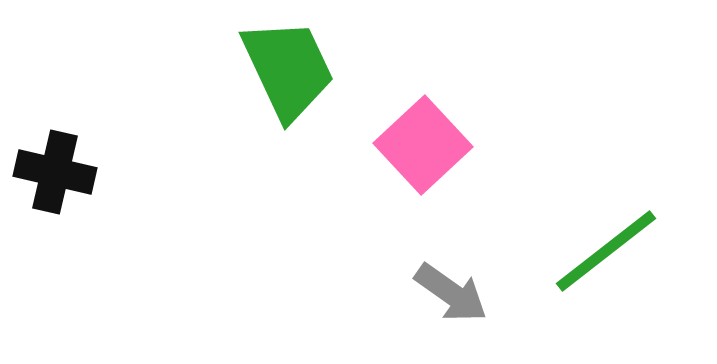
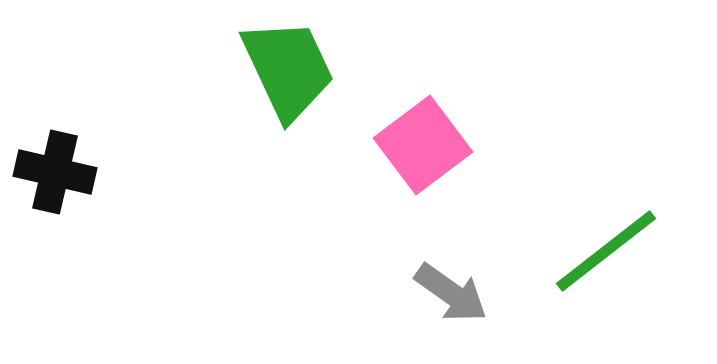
pink square: rotated 6 degrees clockwise
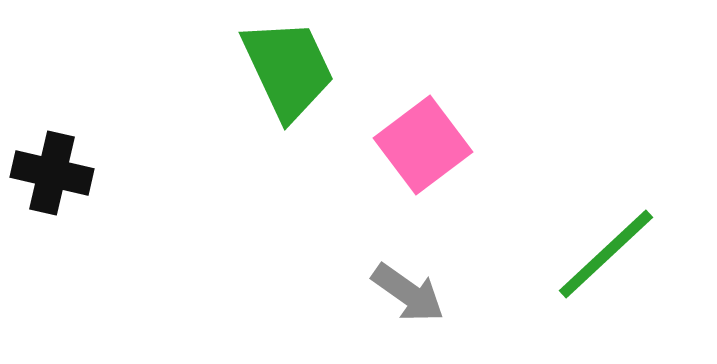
black cross: moved 3 px left, 1 px down
green line: moved 3 px down; rotated 5 degrees counterclockwise
gray arrow: moved 43 px left
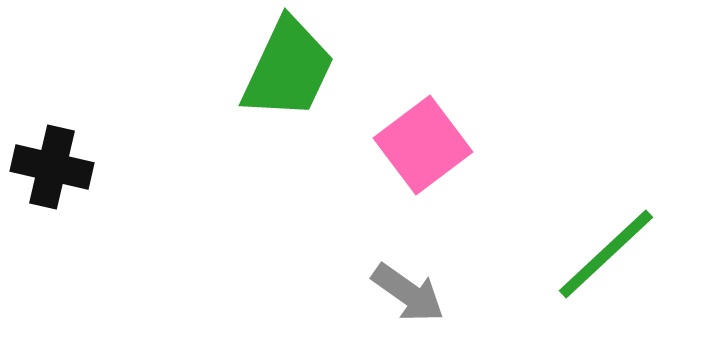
green trapezoid: rotated 50 degrees clockwise
black cross: moved 6 px up
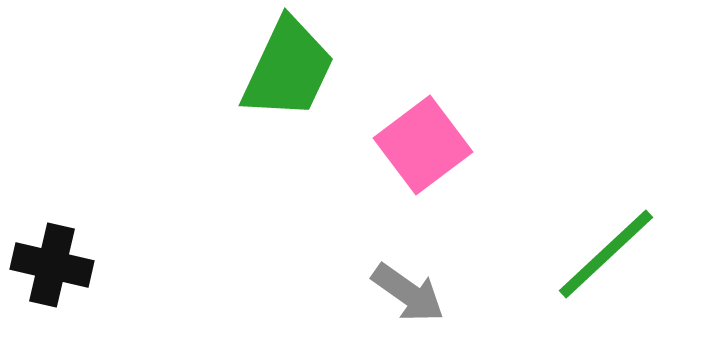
black cross: moved 98 px down
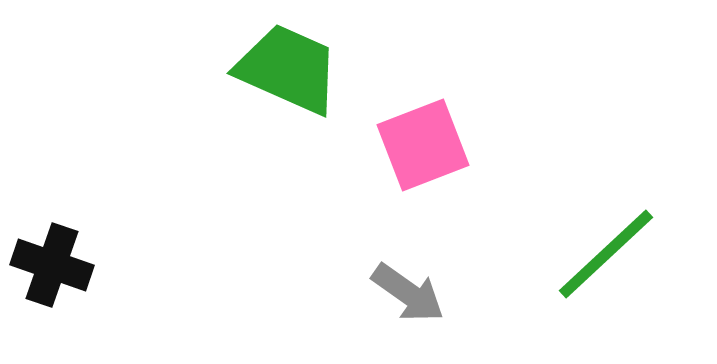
green trapezoid: rotated 91 degrees counterclockwise
pink square: rotated 16 degrees clockwise
black cross: rotated 6 degrees clockwise
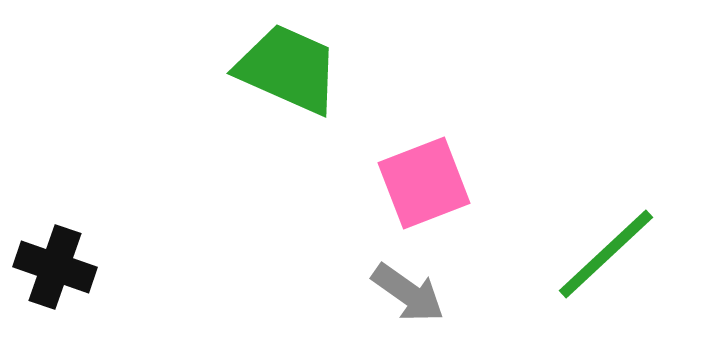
pink square: moved 1 px right, 38 px down
black cross: moved 3 px right, 2 px down
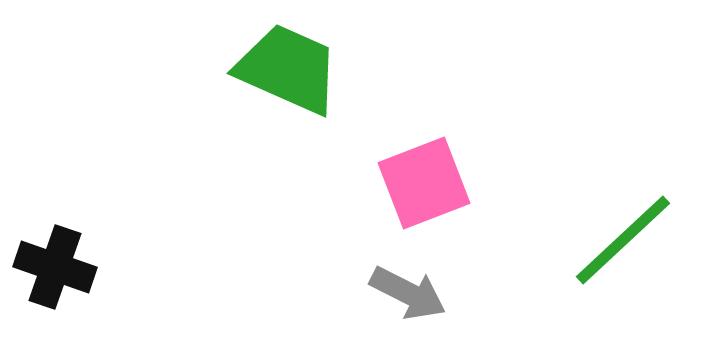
green line: moved 17 px right, 14 px up
gray arrow: rotated 8 degrees counterclockwise
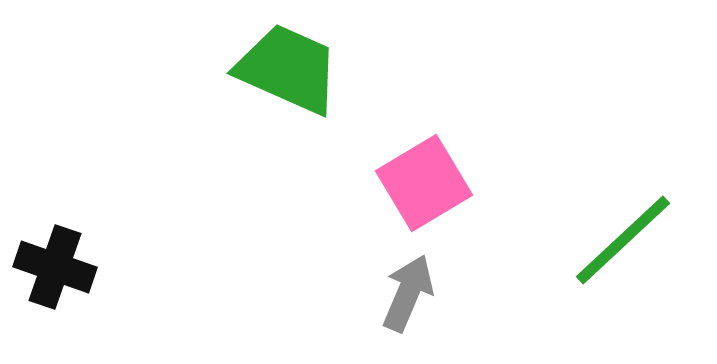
pink square: rotated 10 degrees counterclockwise
gray arrow: rotated 94 degrees counterclockwise
